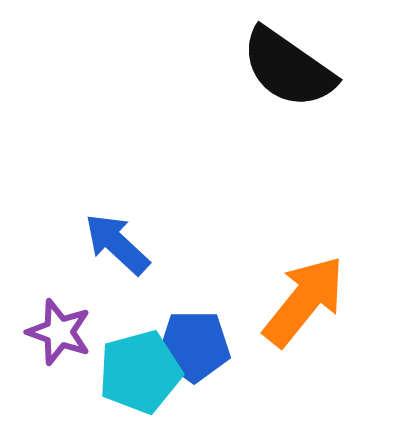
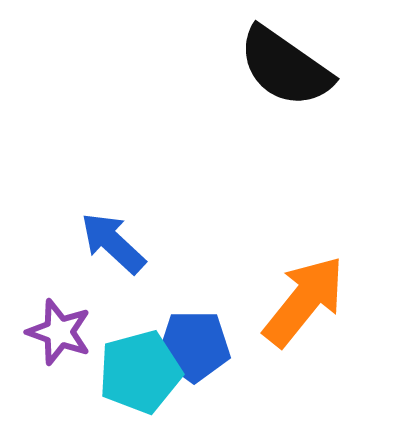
black semicircle: moved 3 px left, 1 px up
blue arrow: moved 4 px left, 1 px up
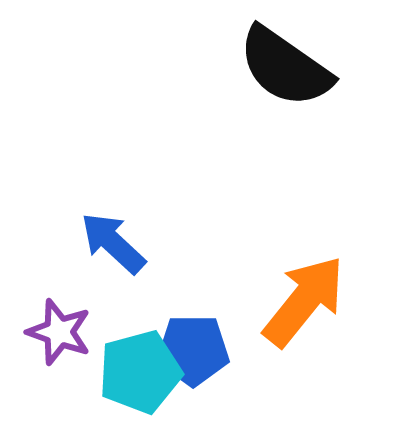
blue pentagon: moved 1 px left, 4 px down
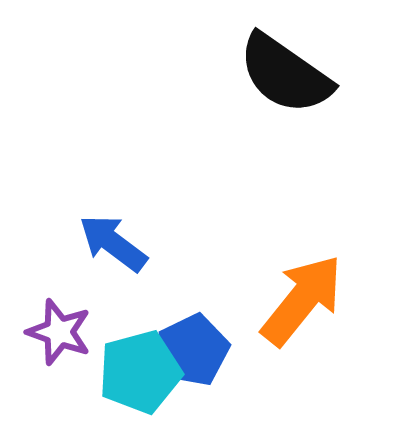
black semicircle: moved 7 px down
blue arrow: rotated 6 degrees counterclockwise
orange arrow: moved 2 px left, 1 px up
blue pentagon: rotated 26 degrees counterclockwise
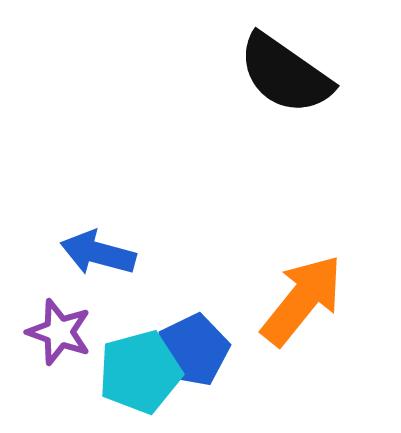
blue arrow: moved 15 px left, 10 px down; rotated 22 degrees counterclockwise
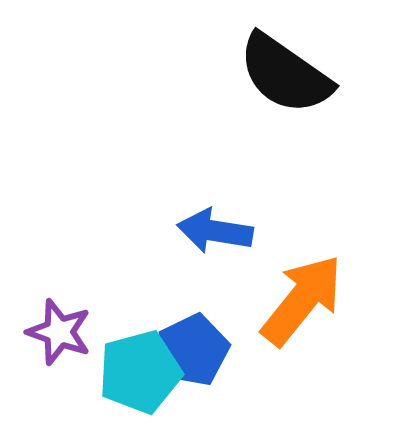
blue arrow: moved 117 px right, 22 px up; rotated 6 degrees counterclockwise
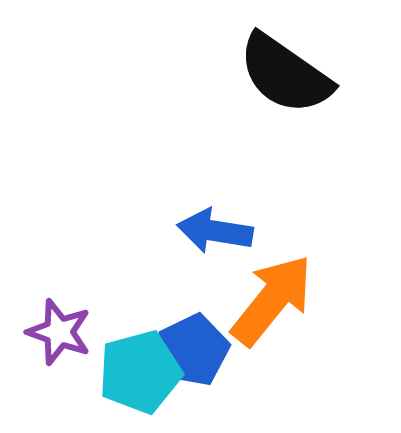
orange arrow: moved 30 px left
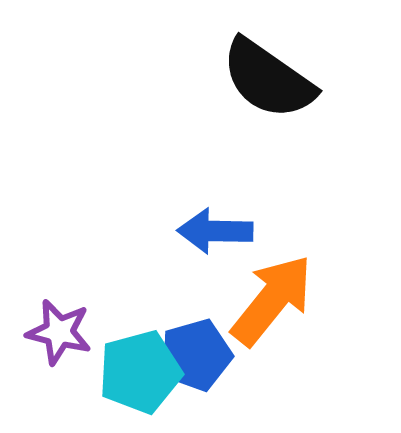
black semicircle: moved 17 px left, 5 px down
blue arrow: rotated 8 degrees counterclockwise
purple star: rotated 6 degrees counterclockwise
blue pentagon: moved 3 px right, 5 px down; rotated 10 degrees clockwise
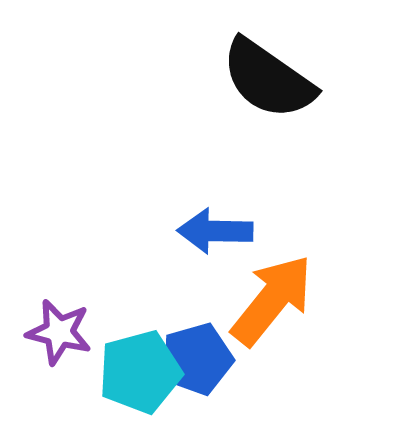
blue pentagon: moved 1 px right, 4 px down
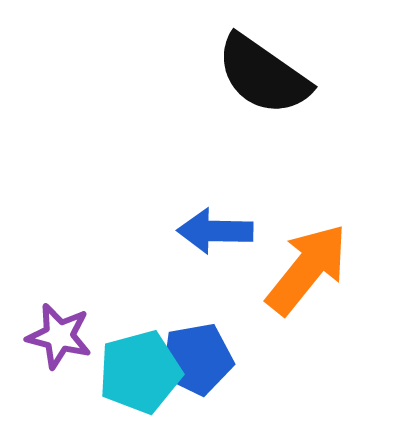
black semicircle: moved 5 px left, 4 px up
orange arrow: moved 35 px right, 31 px up
purple star: moved 4 px down
blue pentagon: rotated 6 degrees clockwise
